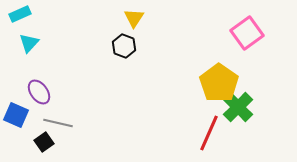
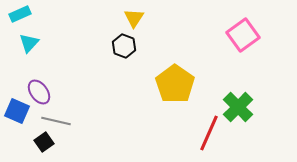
pink square: moved 4 px left, 2 px down
yellow pentagon: moved 44 px left, 1 px down
blue square: moved 1 px right, 4 px up
gray line: moved 2 px left, 2 px up
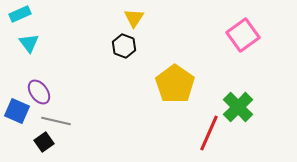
cyan triangle: rotated 20 degrees counterclockwise
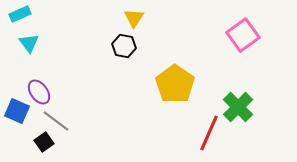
black hexagon: rotated 10 degrees counterclockwise
gray line: rotated 24 degrees clockwise
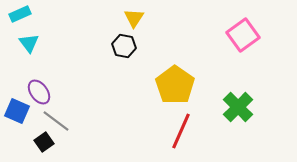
yellow pentagon: moved 1 px down
red line: moved 28 px left, 2 px up
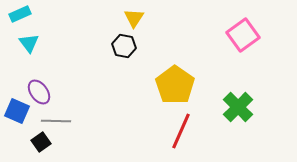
gray line: rotated 36 degrees counterclockwise
black square: moved 3 px left
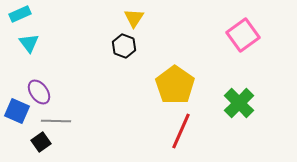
black hexagon: rotated 10 degrees clockwise
green cross: moved 1 px right, 4 px up
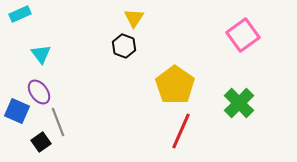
cyan triangle: moved 12 px right, 11 px down
gray line: moved 2 px right, 1 px down; rotated 68 degrees clockwise
